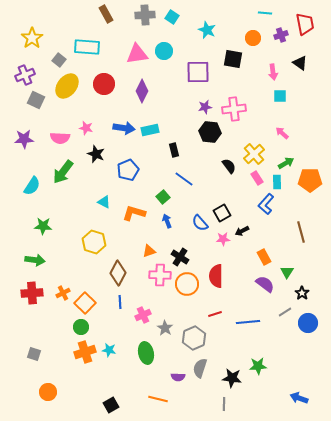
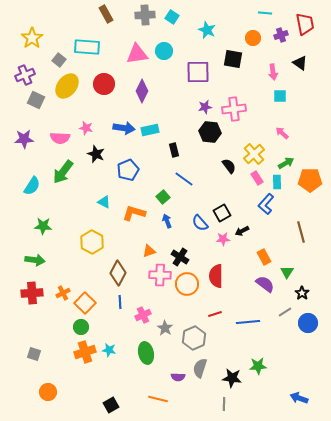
yellow hexagon at (94, 242): moved 2 px left; rotated 10 degrees clockwise
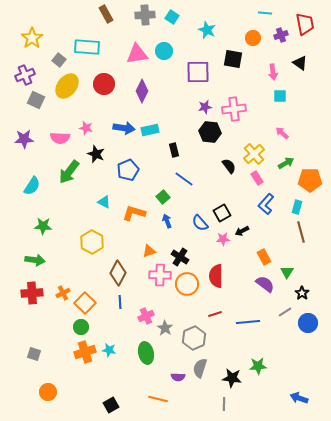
green arrow at (63, 172): moved 6 px right
cyan rectangle at (277, 182): moved 20 px right, 25 px down; rotated 16 degrees clockwise
pink cross at (143, 315): moved 3 px right, 1 px down
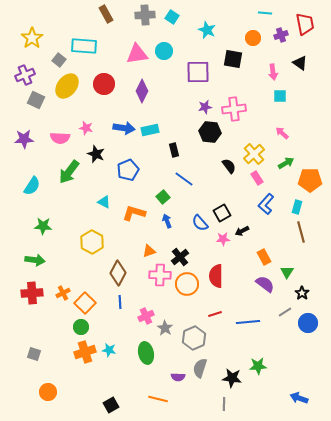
cyan rectangle at (87, 47): moved 3 px left, 1 px up
black cross at (180, 257): rotated 18 degrees clockwise
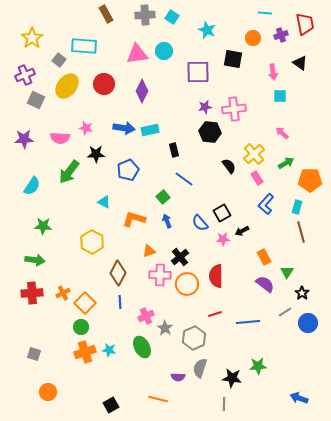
black star at (96, 154): rotated 24 degrees counterclockwise
orange L-shape at (134, 213): moved 6 px down
green ellipse at (146, 353): moved 4 px left, 6 px up; rotated 15 degrees counterclockwise
